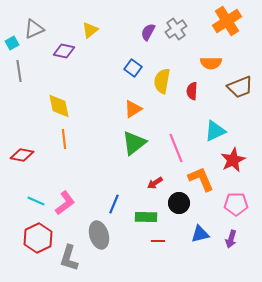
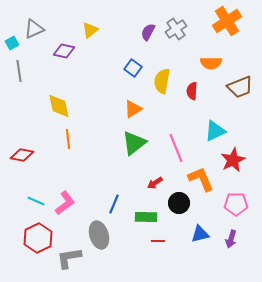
orange line: moved 4 px right
gray L-shape: rotated 64 degrees clockwise
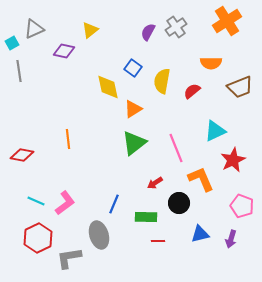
gray cross: moved 2 px up
red semicircle: rotated 48 degrees clockwise
yellow diamond: moved 49 px right, 19 px up
pink pentagon: moved 6 px right, 2 px down; rotated 20 degrees clockwise
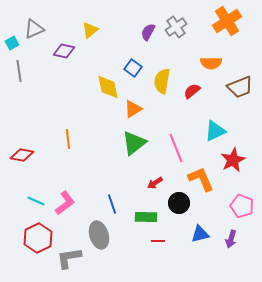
blue line: moved 2 px left; rotated 42 degrees counterclockwise
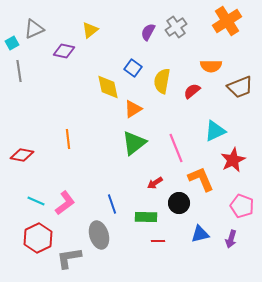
orange semicircle: moved 3 px down
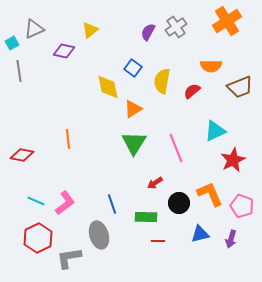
green triangle: rotated 20 degrees counterclockwise
orange L-shape: moved 9 px right, 15 px down
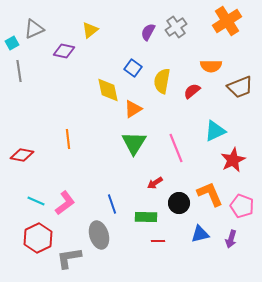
yellow diamond: moved 3 px down
